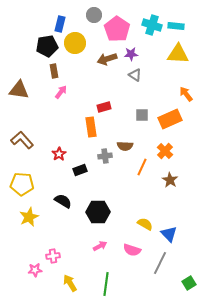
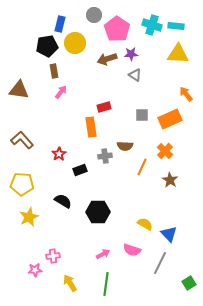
pink arrow at (100, 246): moved 3 px right, 8 px down
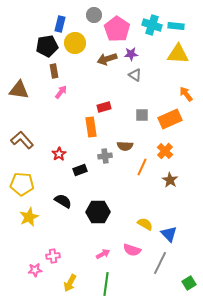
yellow arrow at (70, 283): rotated 120 degrees counterclockwise
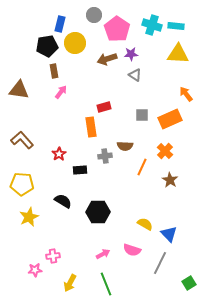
black rectangle at (80, 170): rotated 16 degrees clockwise
green line at (106, 284): rotated 30 degrees counterclockwise
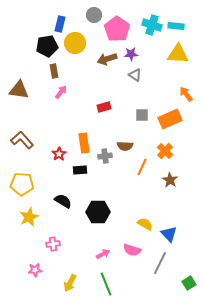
orange rectangle at (91, 127): moved 7 px left, 16 px down
pink cross at (53, 256): moved 12 px up
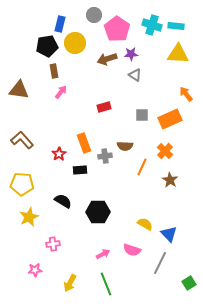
orange rectangle at (84, 143): rotated 12 degrees counterclockwise
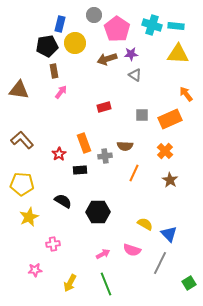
orange line at (142, 167): moved 8 px left, 6 px down
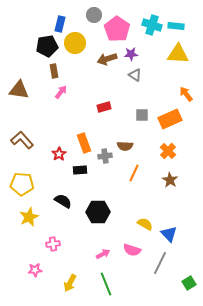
orange cross at (165, 151): moved 3 px right
